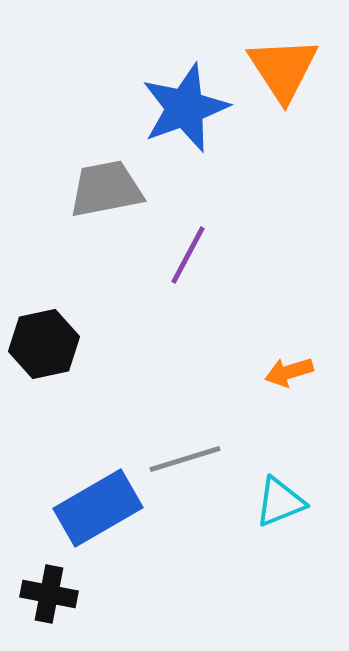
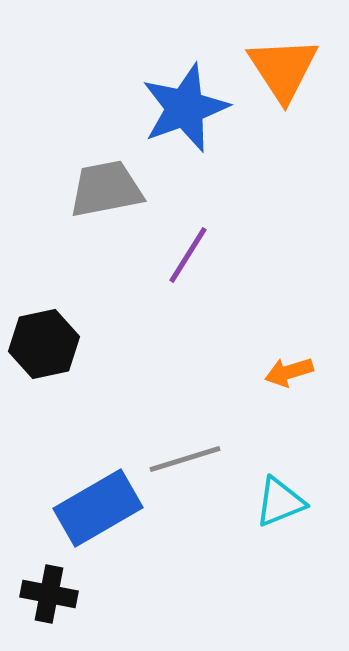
purple line: rotated 4 degrees clockwise
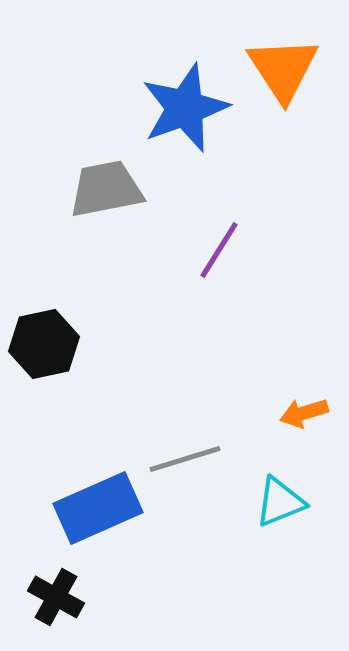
purple line: moved 31 px right, 5 px up
orange arrow: moved 15 px right, 41 px down
blue rectangle: rotated 6 degrees clockwise
black cross: moved 7 px right, 3 px down; rotated 18 degrees clockwise
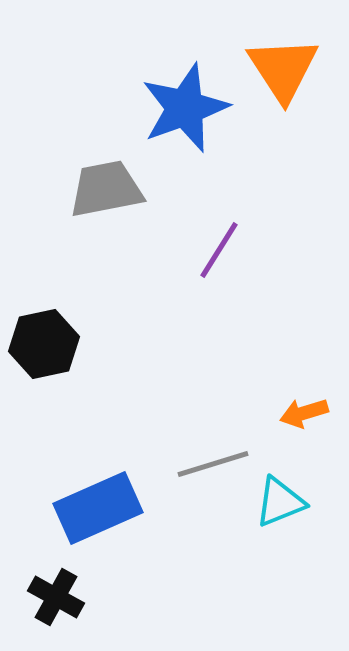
gray line: moved 28 px right, 5 px down
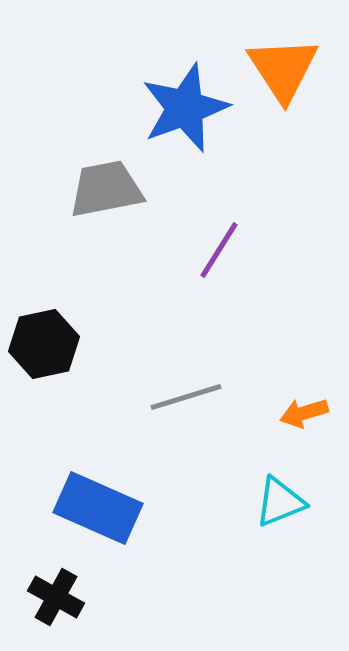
gray line: moved 27 px left, 67 px up
blue rectangle: rotated 48 degrees clockwise
